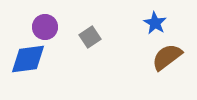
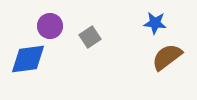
blue star: rotated 25 degrees counterclockwise
purple circle: moved 5 px right, 1 px up
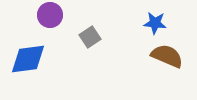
purple circle: moved 11 px up
brown semicircle: moved 1 px up; rotated 60 degrees clockwise
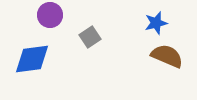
blue star: moved 1 px right; rotated 20 degrees counterclockwise
blue diamond: moved 4 px right
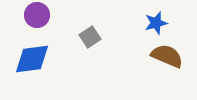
purple circle: moved 13 px left
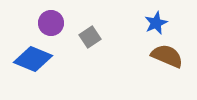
purple circle: moved 14 px right, 8 px down
blue star: rotated 10 degrees counterclockwise
blue diamond: moved 1 px right; rotated 30 degrees clockwise
